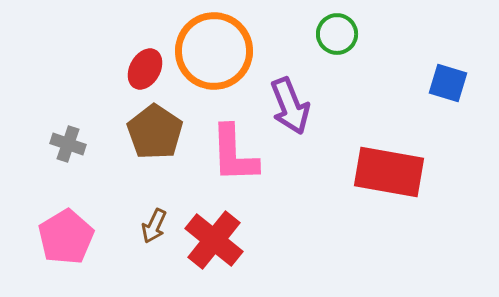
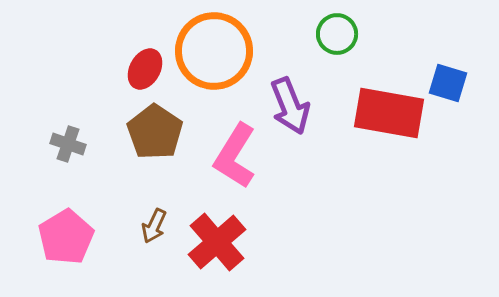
pink L-shape: moved 1 px right, 2 px down; rotated 34 degrees clockwise
red rectangle: moved 59 px up
red cross: moved 3 px right, 2 px down; rotated 10 degrees clockwise
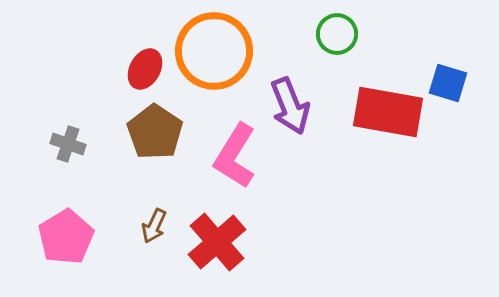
red rectangle: moved 1 px left, 1 px up
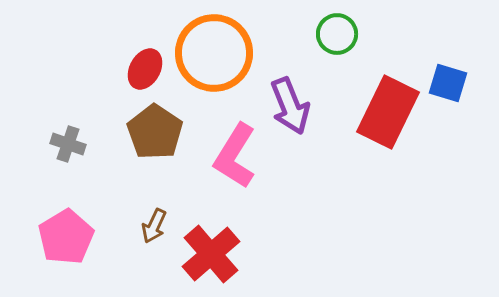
orange circle: moved 2 px down
red rectangle: rotated 74 degrees counterclockwise
red cross: moved 6 px left, 12 px down
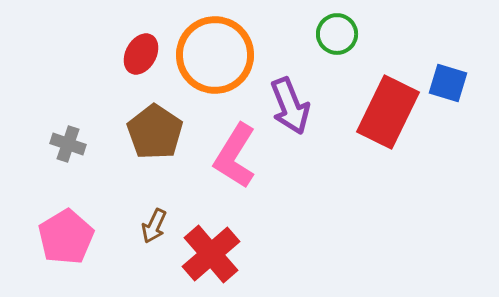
orange circle: moved 1 px right, 2 px down
red ellipse: moved 4 px left, 15 px up
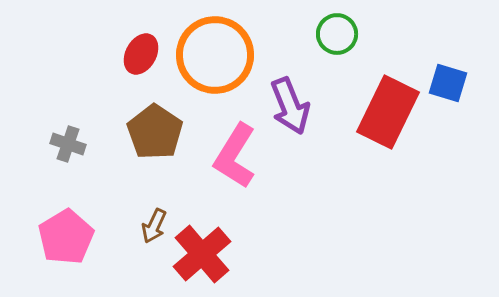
red cross: moved 9 px left
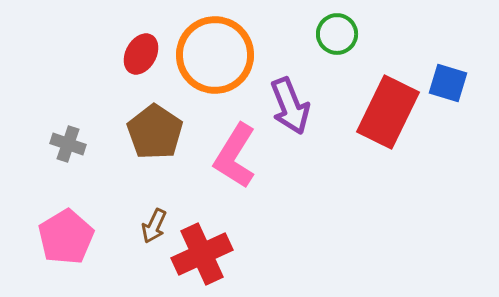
red cross: rotated 16 degrees clockwise
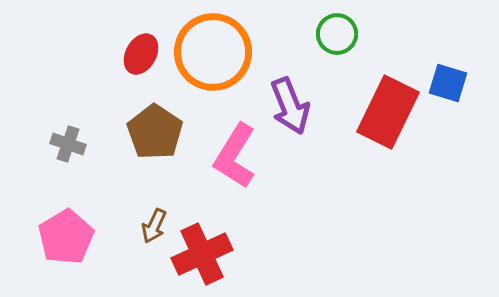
orange circle: moved 2 px left, 3 px up
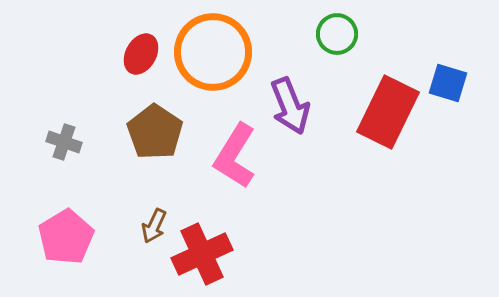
gray cross: moved 4 px left, 2 px up
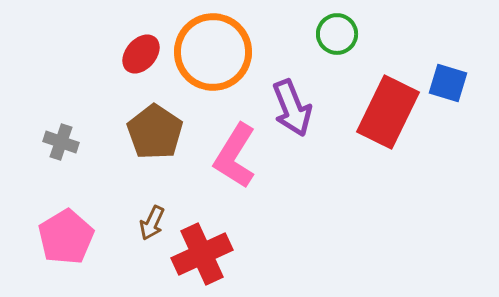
red ellipse: rotated 12 degrees clockwise
purple arrow: moved 2 px right, 2 px down
gray cross: moved 3 px left
brown arrow: moved 2 px left, 3 px up
